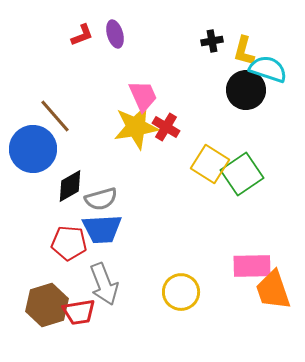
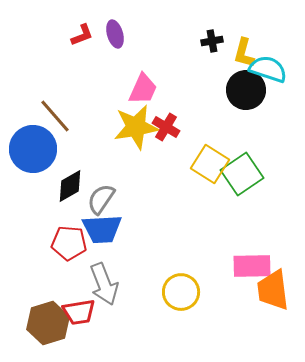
yellow L-shape: moved 2 px down
pink trapezoid: moved 7 px up; rotated 48 degrees clockwise
gray semicircle: rotated 140 degrees clockwise
orange trapezoid: rotated 12 degrees clockwise
brown hexagon: moved 1 px right, 18 px down
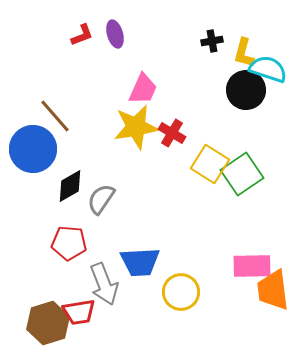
red cross: moved 6 px right, 6 px down
blue trapezoid: moved 38 px right, 33 px down
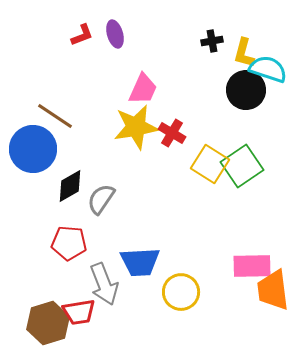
brown line: rotated 15 degrees counterclockwise
green square: moved 8 px up
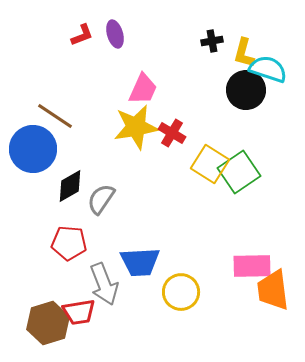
green square: moved 3 px left, 6 px down
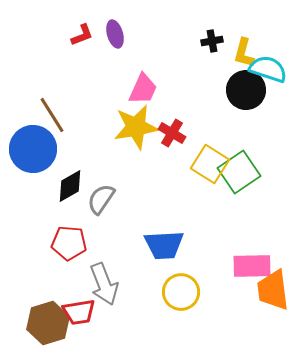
brown line: moved 3 px left, 1 px up; rotated 24 degrees clockwise
blue trapezoid: moved 24 px right, 17 px up
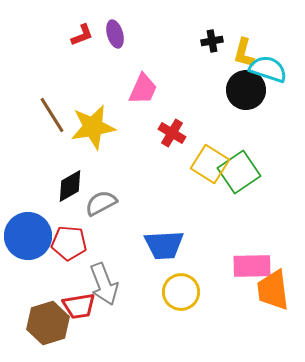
yellow star: moved 43 px left
blue circle: moved 5 px left, 87 px down
gray semicircle: moved 4 px down; rotated 28 degrees clockwise
red trapezoid: moved 6 px up
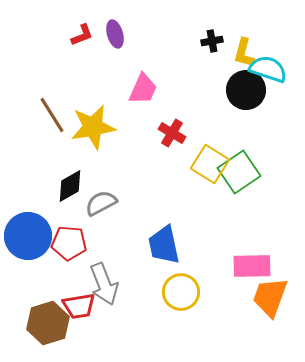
blue trapezoid: rotated 81 degrees clockwise
orange trapezoid: moved 3 px left, 7 px down; rotated 27 degrees clockwise
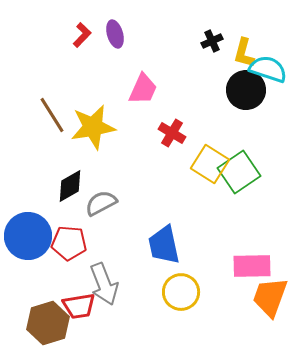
red L-shape: rotated 25 degrees counterclockwise
black cross: rotated 15 degrees counterclockwise
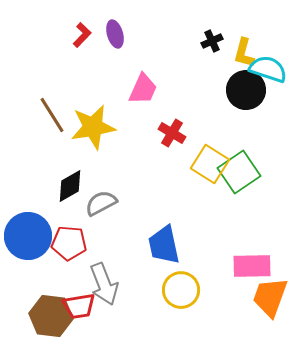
yellow circle: moved 2 px up
brown hexagon: moved 3 px right, 7 px up; rotated 24 degrees clockwise
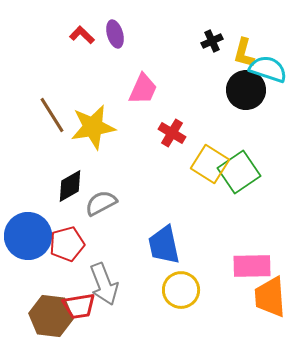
red L-shape: rotated 90 degrees counterclockwise
red pentagon: moved 2 px left, 1 px down; rotated 20 degrees counterclockwise
orange trapezoid: rotated 24 degrees counterclockwise
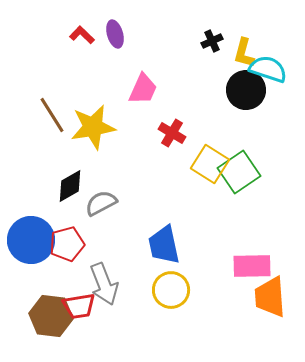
blue circle: moved 3 px right, 4 px down
yellow circle: moved 10 px left
